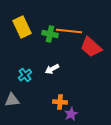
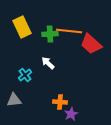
green cross: rotated 14 degrees counterclockwise
red trapezoid: moved 3 px up
white arrow: moved 4 px left, 6 px up; rotated 72 degrees clockwise
gray triangle: moved 2 px right
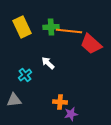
green cross: moved 1 px right, 7 px up
purple star: rotated 16 degrees clockwise
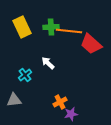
orange cross: rotated 32 degrees counterclockwise
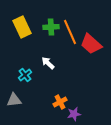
orange line: moved 1 px right, 1 px down; rotated 60 degrees clockwise
purple star: moved 3 px right
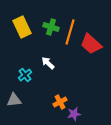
green cross: rotated 21 degrees clockwise
orange line: rotated 40 degrees clockwise
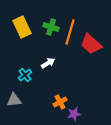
white arrow: rotated 104 degrees clockwise
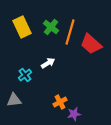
green cross: rotated 21 degrees clockwise
